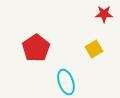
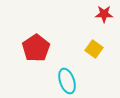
yellow square: rotated 24 degrees counterclockwise
cyan ellipse: moved 1 px right, 1 px up
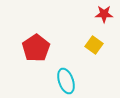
yellow square: moved 4 px up
cyan ellipse: moved 1 px left
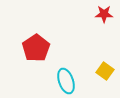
yellow square: moved 11 px right, 26 px down
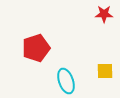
red pentagon: rotated 16 degrees clockwise
yellow square: rotated 36 degrees counterclockwise
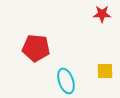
red star: moved 2 px left
red pentagon: rotated 24 degrees clockwise
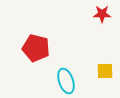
red pentagon: rotated 8 degrees clockwise
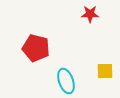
red star: moved 12 px left
